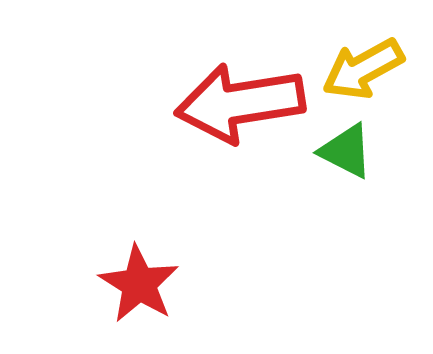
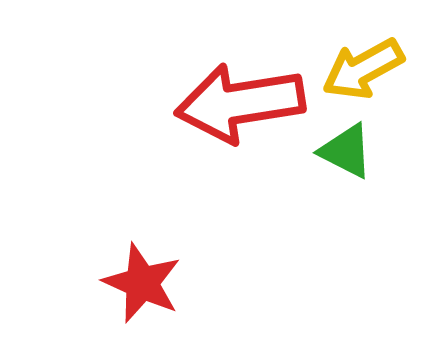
red star: moved 3 px right, 1 px up; rotated 8 degrees counterclockwise
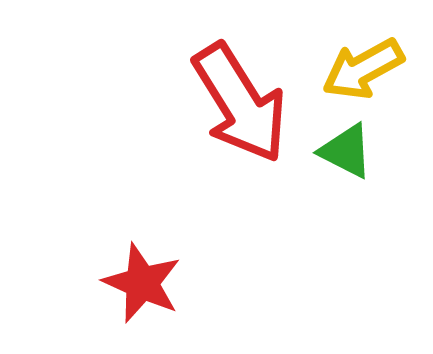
red arrow: rotated 113 degrees counterclockwise
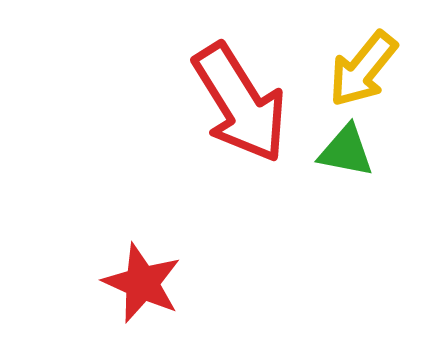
yellow arrow: rotated 22 degrees counterclockwise
green triangle: rotated 16 degrees counterclockwise
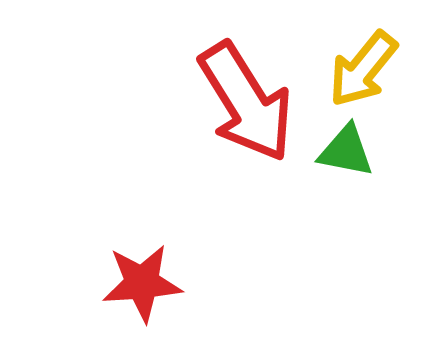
red arrow: moved 6 px right, 1 px up
red star: rotated 28 degrees counterclockwise
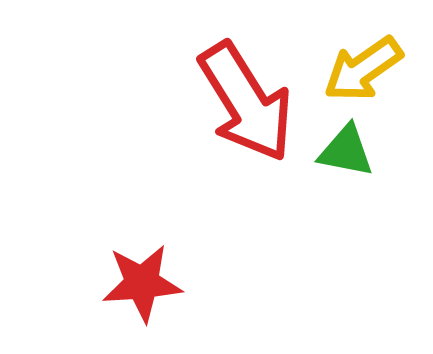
yellow arrow: rotated 16 degrees clockwise
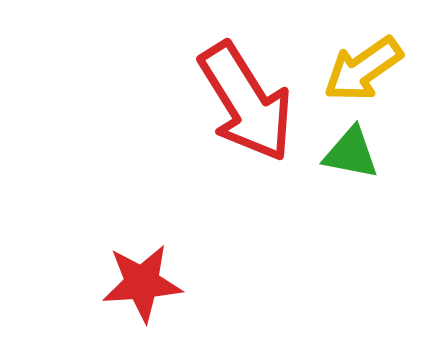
green triangle: moved 5 px right, 2 px down
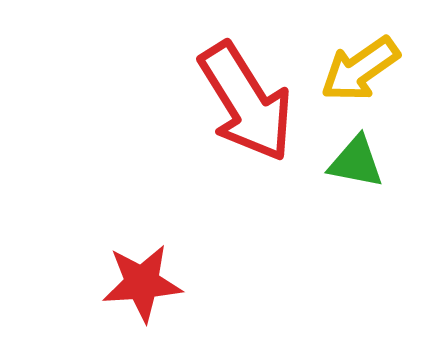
yellow arrow: moved 3 px left
green triangle: moved 5 px right, 9 px down
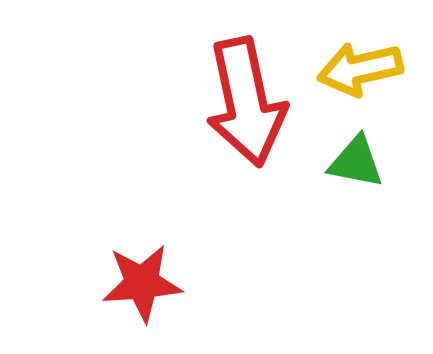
yellow arrow: rotated 22 degrees clockwise
red arrow: rotated 20 degrees clockwise
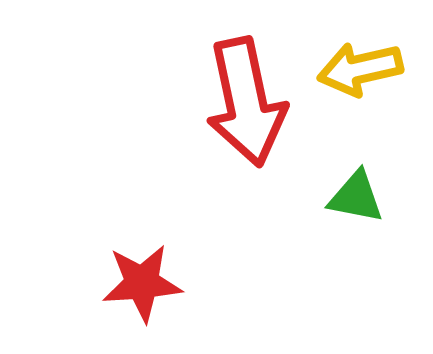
green triangle: moved 35 px down
